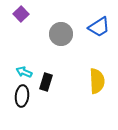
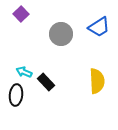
black rectangle: rotated 60 degrees counterclockwise
black ellipse: moved 6 px left, 1 px up
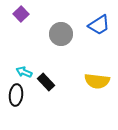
blue trapezoid: moved 2 px up
yellow semicircle: rotated 100 degrees clockwise
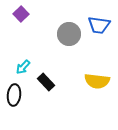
blue trapezoid: rotated 40 degrees clockwise
gray circle: moved 8 px right
cyan arrow: moved 1 px left, 5 px up; rotated 70 degrees counterclockwise
black ellipse: moved 2 px left
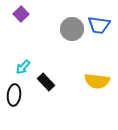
gray circle: moved 3 px right, 5 px up
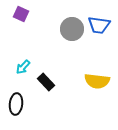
purple square: rotated 21 degrees counterclockwise
black ellipse: moved 2 px right, 9 px down
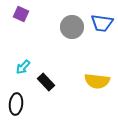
blue trapezoid: moved 3 px right, 2 px up
gray circle: moved 2 px up
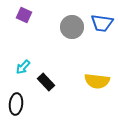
purple square: moved 3 px right, 1 px down
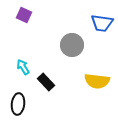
gray circle: moved 18 px down
cyan arrow: rotated 105 degrees clockwise
black ellipse: moved 2 px right
